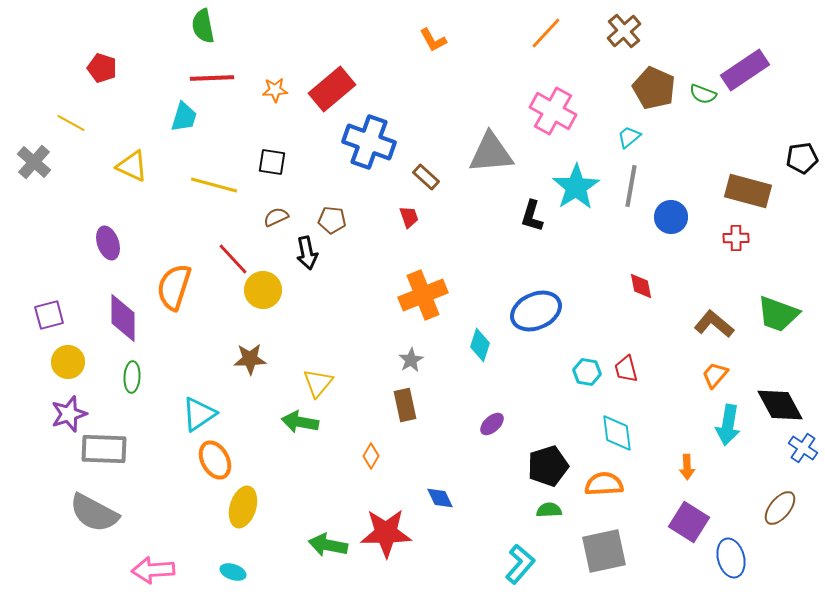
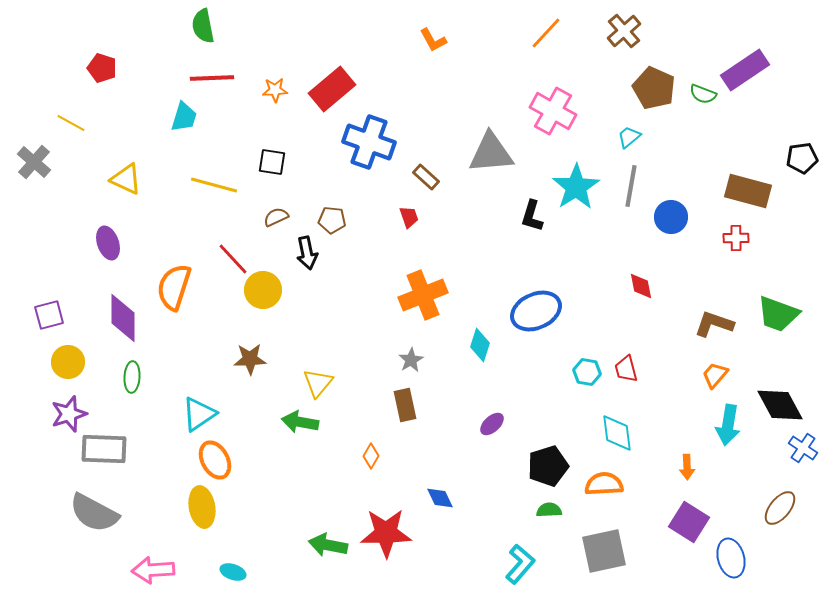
yellow triangle at (132, 166): moved 6 px left, 13 px down
brown L-shape at (714, 324): rotated 21 degrees counterclockwise
yellow ellipse at (243, 507): moved 41 px left; rotated 27 degrees counterclockwise
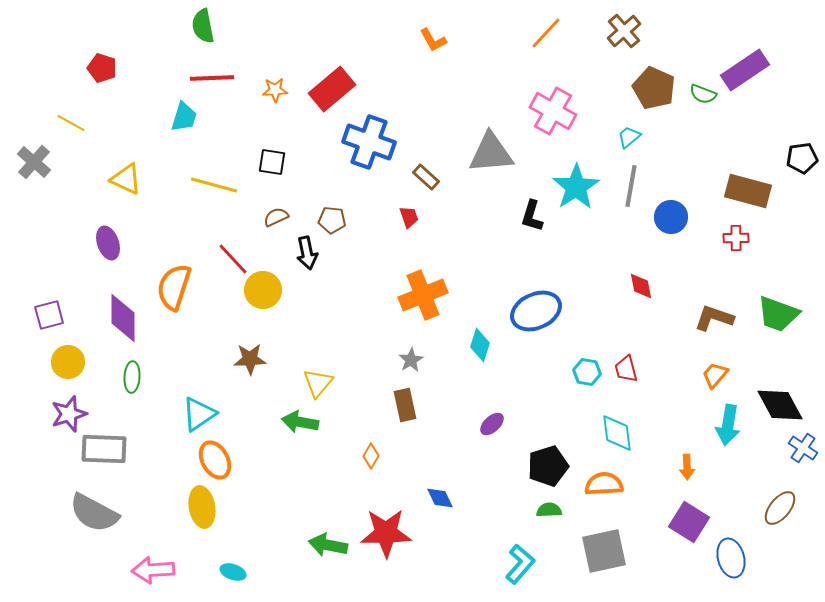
brown L-shape at (714, 324): moved 6 px up
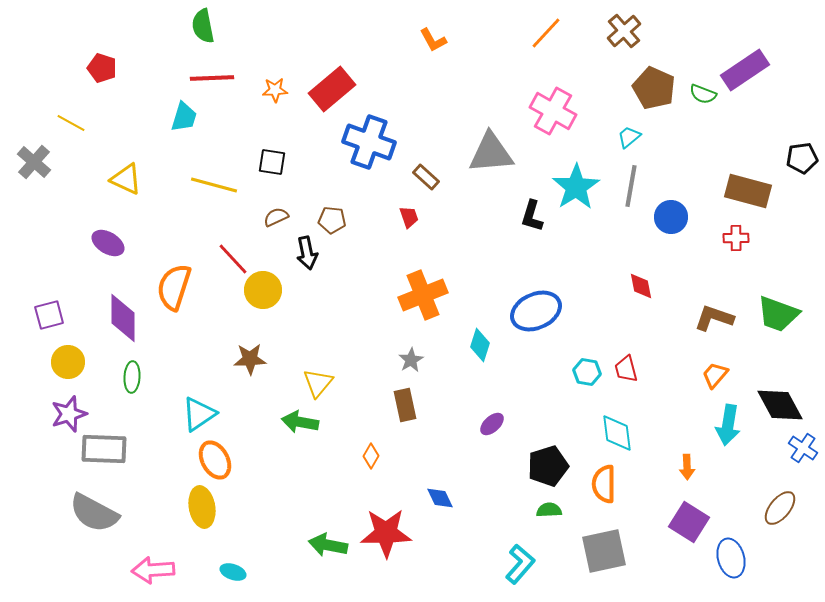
purple ellipse at (108, 243): rotated 40 degrees counterclockwise
orange semicircle at (604, 484): rotated 87 degrees counterclockwise
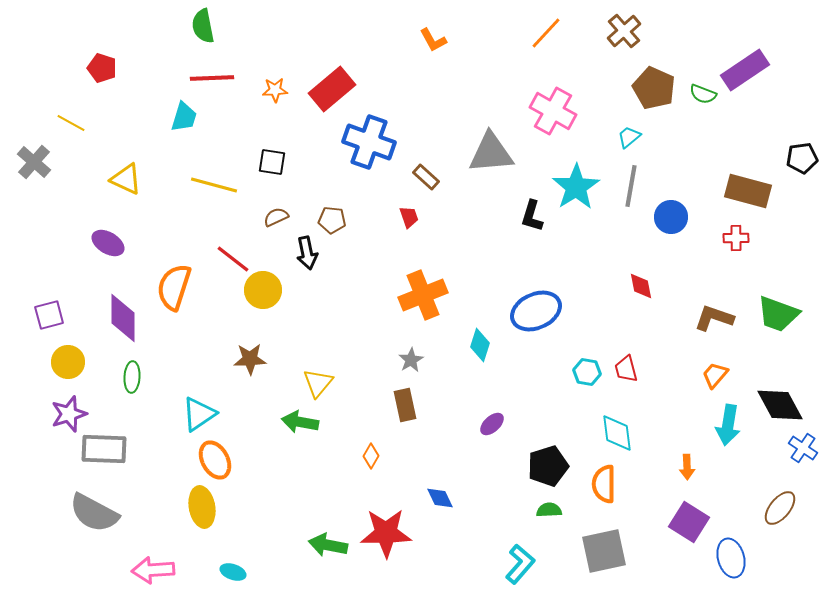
red line at (233, 259): rotated 9 degrees counterclockwise
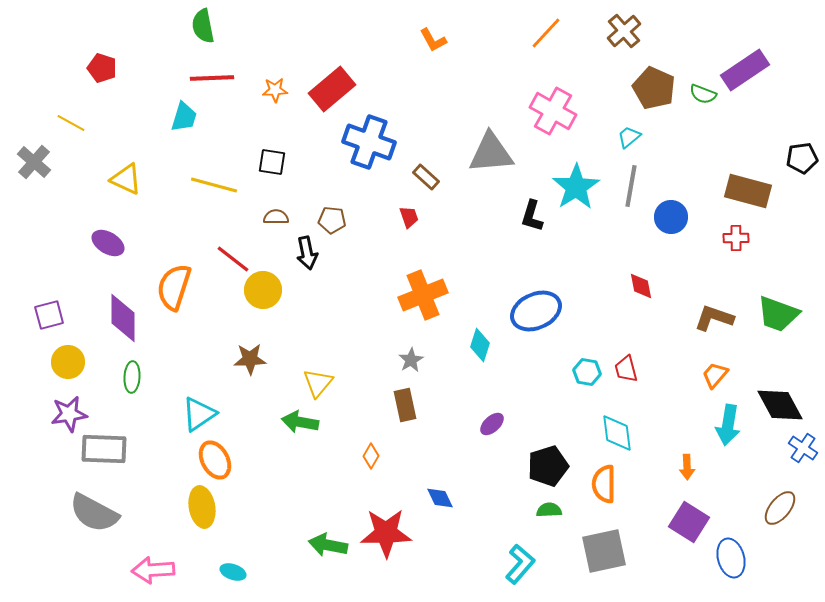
brown semicircle at (276, 217): rotated 25 degrees clockwise
purple star at (69, 414): rotated 9 degrees clockwise
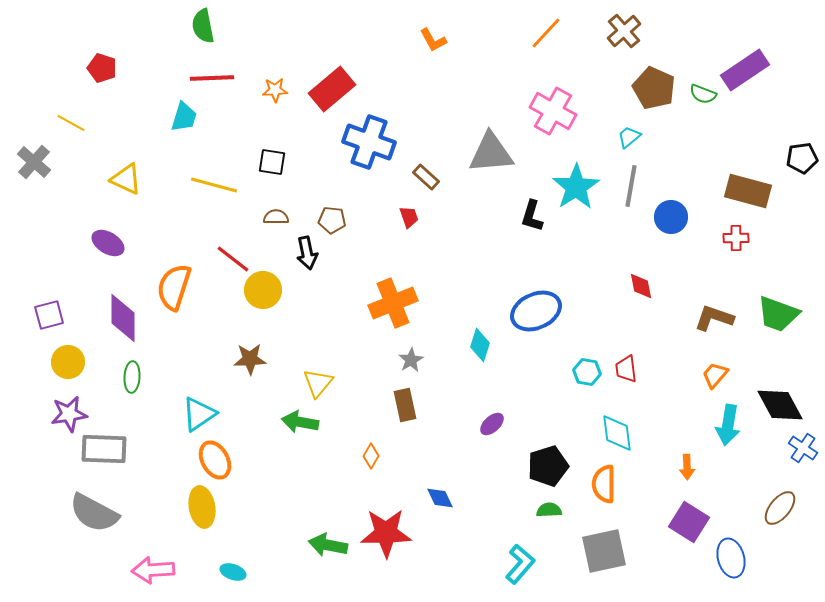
orange cross at (423, 295): moved 30 px left, 8 px down
red trapezoid at (626, 369): rotated 8 degrees clockwise
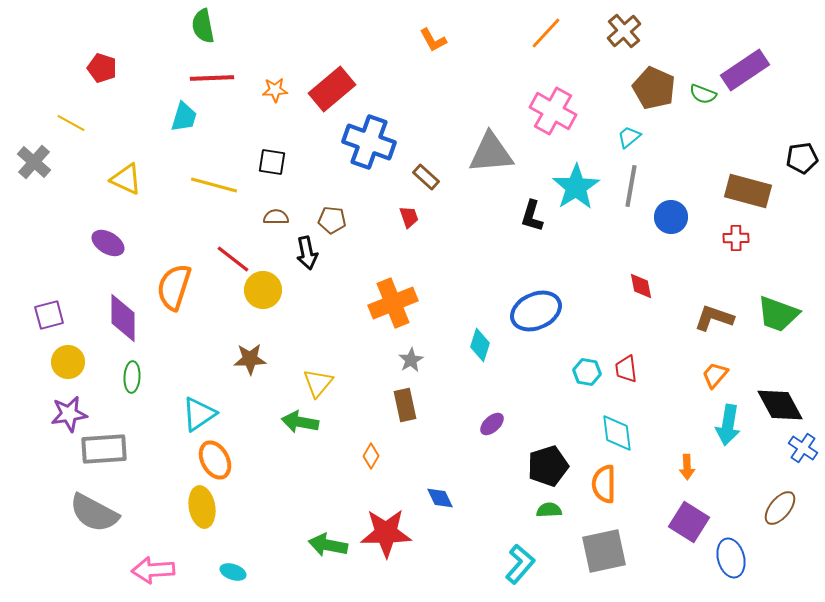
gray rectangle at (104, 449): rotated 6 degrees counterclockwise
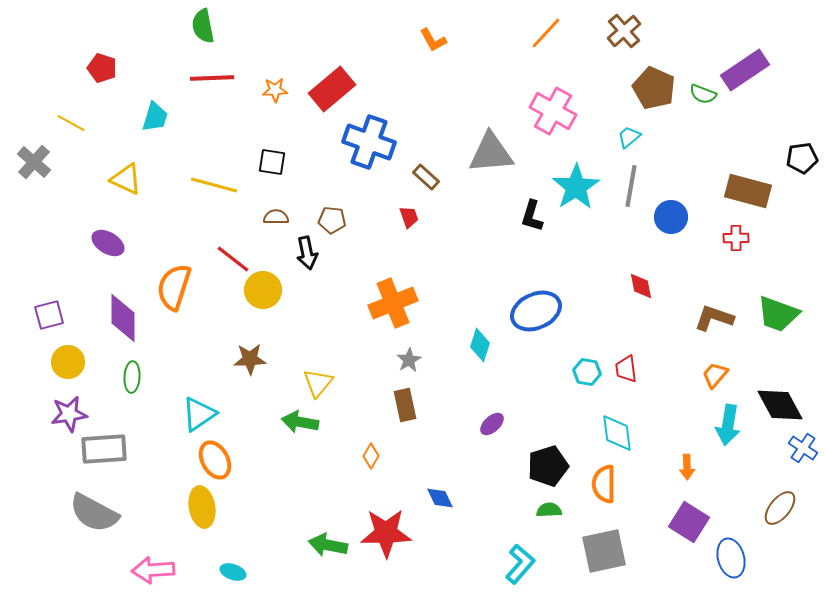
cyan trapezoid at (184, 117): moved 29 px left
gray star at (411, 360): moved 2 px left
